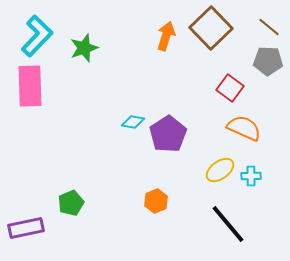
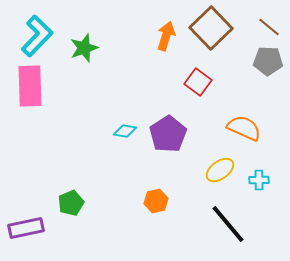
red square: moved 32 px left, 6 px up
cyan diamond: moved 8 px left, 9 px down
cyan cross: moved 8 px right, 4 px down
orange hexagon: rotated 10 degrees clockwise
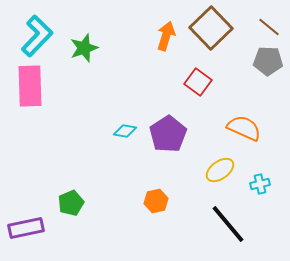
cyan cross: moved 1 px right, 4 px down; rotated 12 degrees counterclockwise
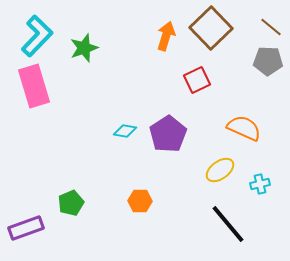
brown line: moved 2 px right
red square: moved 1 px left, 2 px up; rotated 28 degrees clockwise
pink rectangle: moved 4 px right; rotated 15 degrees counterclockwise
orange hexagon: moved 16 px left; rotated 15 degrees clockwise
purple rectangle: rotated 8 degrees counterclockwise
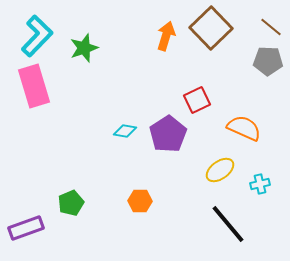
red square: moved 20 px down
